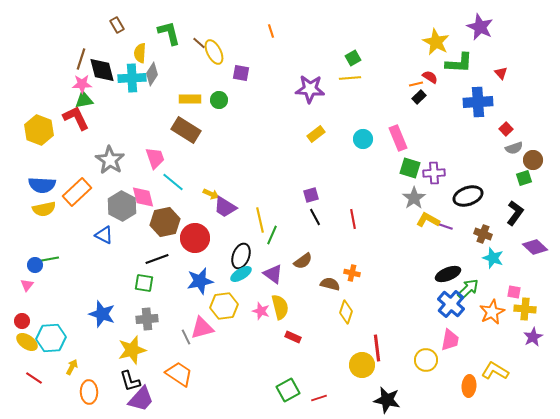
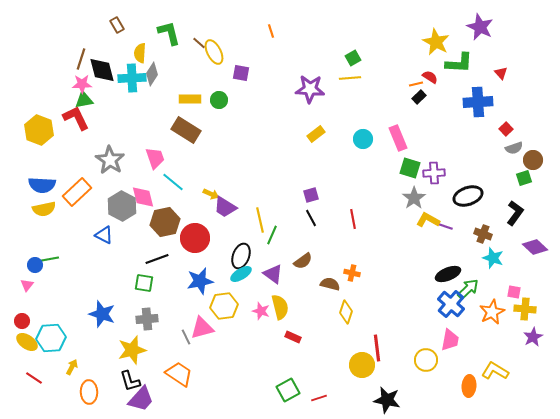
black line at (315, 217): moved 4 px left, 1 px down
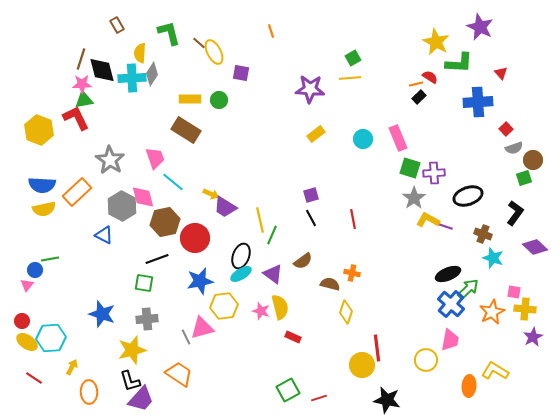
blue circle at (35, 265): moved 5 px down
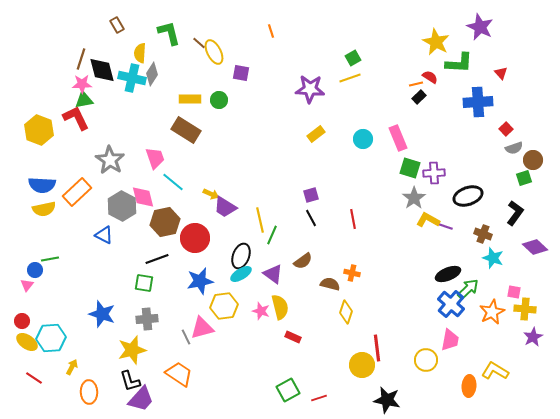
cyan cross at (132, 78): rotated 16 degrees clockwise
yellow line at (350, 78): rotated 15 degrees counterclockwise
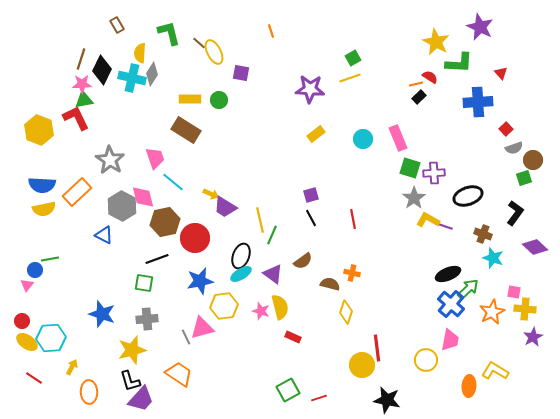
black diamond at (102, 70): rotated 40 degrees clockwise
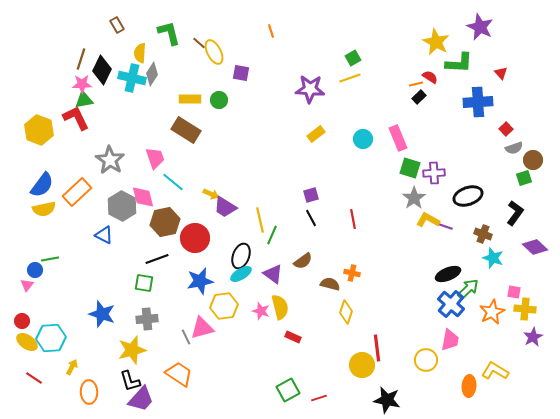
blue semicircle at (42, 185): rotated 56 degrees counterclockwise
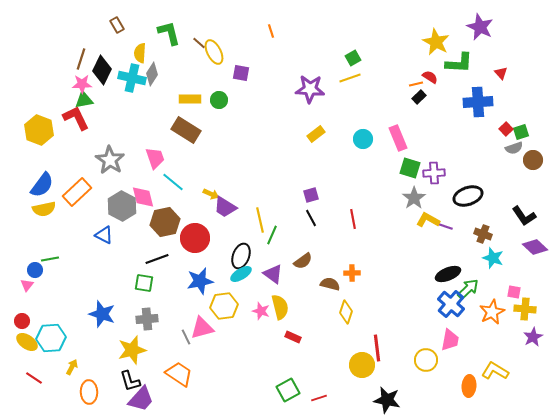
green square at (524, 178): moved 3 px left, 46 px up
black L-shape at (515, 213): moved 9 px right, 3 px down; rotated 110 degrees clockwise
orange cross at (352, 273): rotated 14 degrees counterclockwise
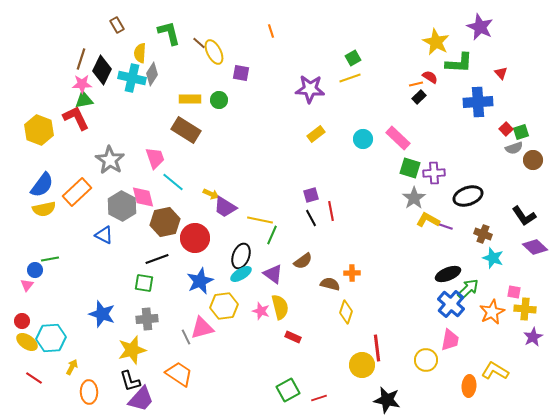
pink rectangle at (398, 138): rotated 25 degrees counterclockwise
red line at (353, 219): moved 22 px left, 8 px up
yellow line at (260, 220): rotated 65 degrees counterclockwise
blue star at (200, 281): rotated 12 degrees counterclockwise
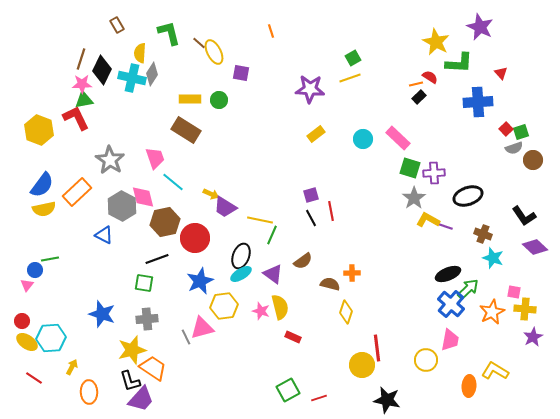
orange trapezoid at (179, 374): moved 26 px left, 6 px up
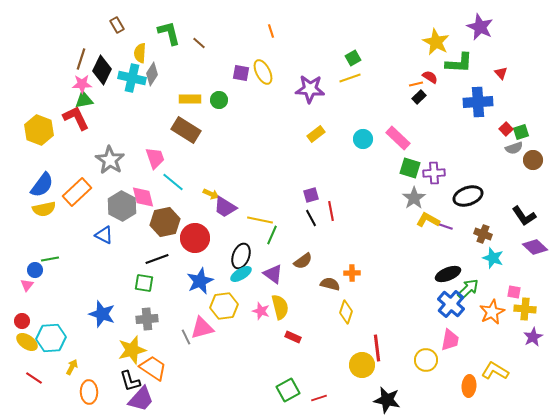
yellow ellipse at (214, 52): moved 49 px right, 20 px down
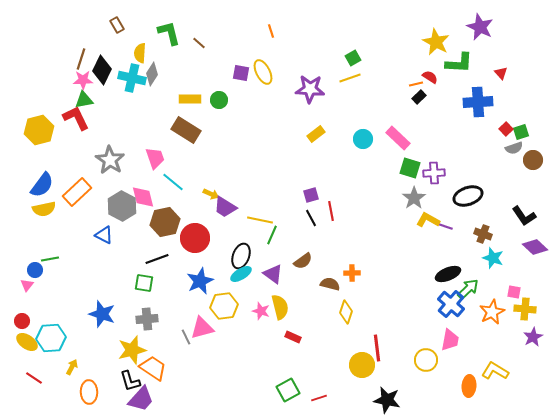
pink star at (82, 84): moved 1 px right, 4 px up
yellow hexagon at (39, 130): rotated 24 degrees clockwise
